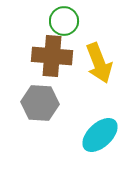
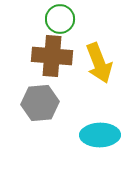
green circle: moved 4 px left, 2 px up
gray hexagon: rotated 9 degrees counterclockwise
cyan ellipse: rotated 42 degrees clockwise
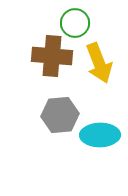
green circle: moved 15 px right, 4 px down
gray hexagon: moved 20 px right, 12 px down
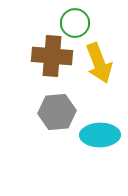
gray hexagon: moved 3 px left, 3 px up
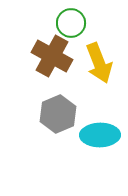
green circle: moved 4 px left
brown cross: rotated 24 degrees clockwise
gray hexagon: moved 1 px right, 2 px down; rotated 18 degrees counterclockwise
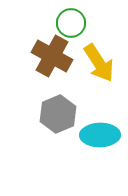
yellow arrow: rotated 12 degrees counterclockwise
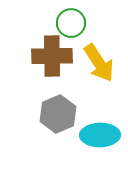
brown cross: rotated 30 degrees counterclockwise
